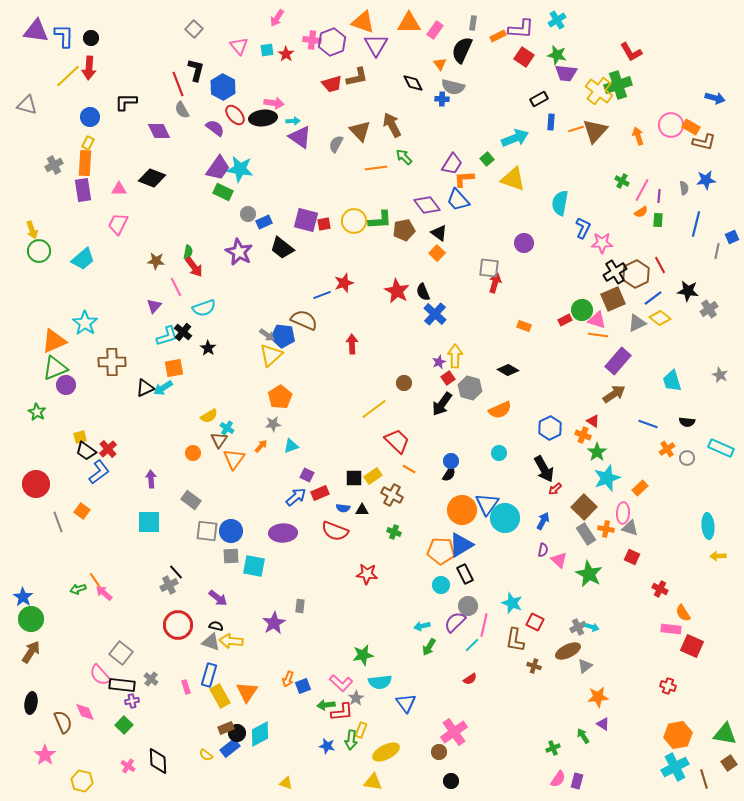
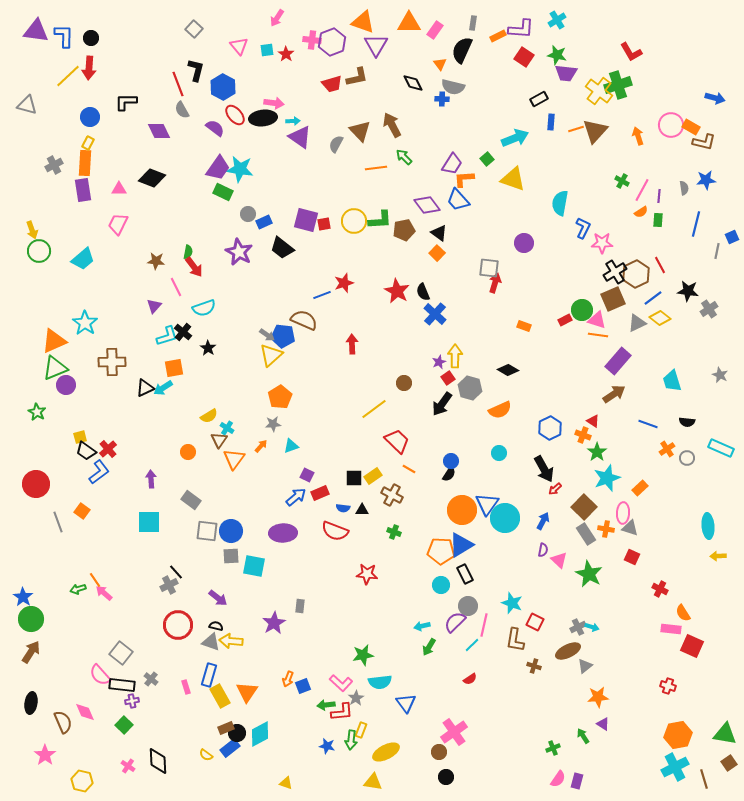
orange circle at (193, 453): moved 5 px left, 1 px up
black circle at (451, 781): moved 5 px left, 4 px up
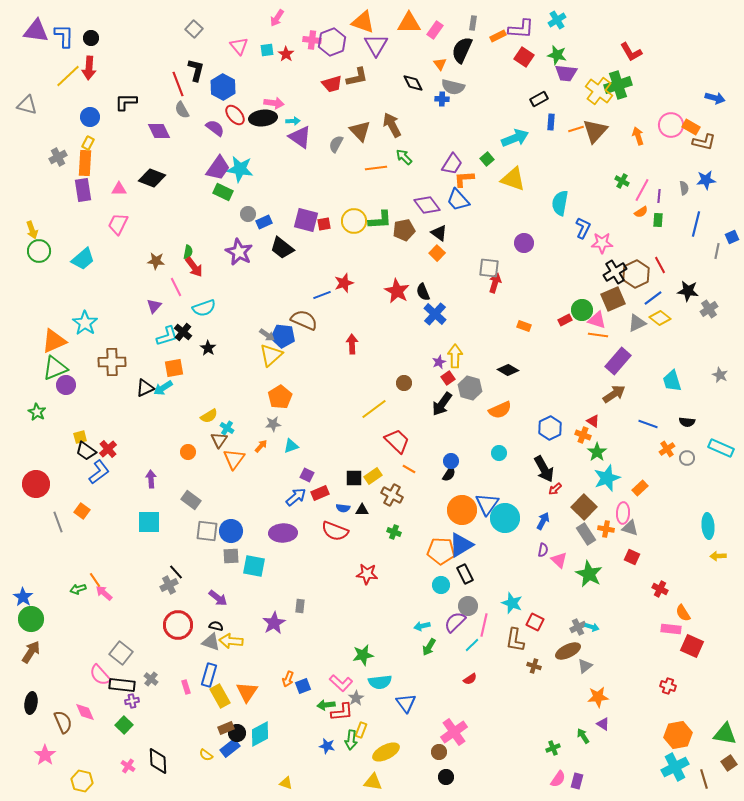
gray cross at (54, 165): moved 4 px right, 8 px up
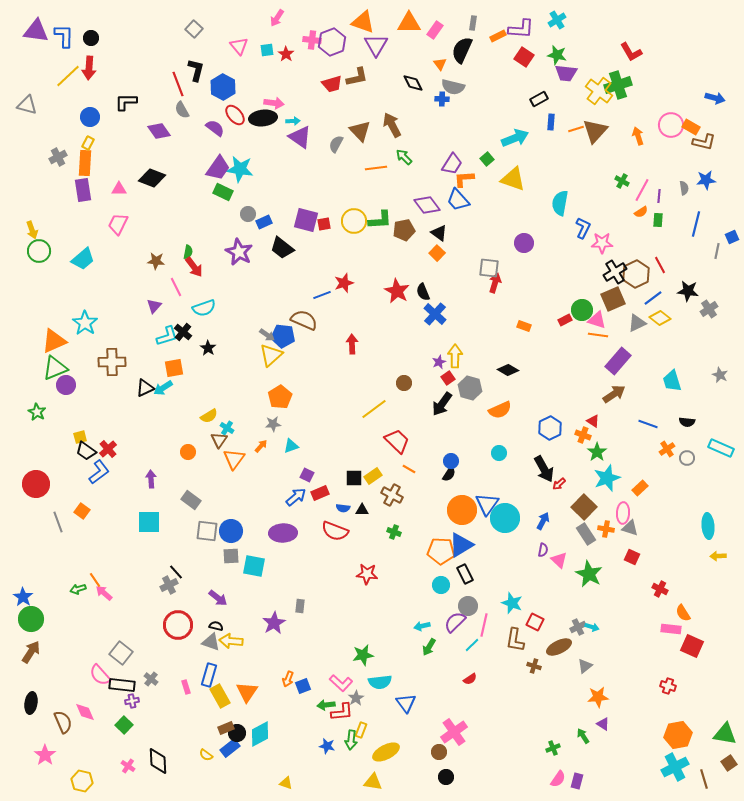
purple diamond at (159, 131): rotated 10 degrees counterclockwise
red arrow at (555, 489): moved 4 px right, 5 px up
brown ellipse at (568, 651): moved 9 px left, 4 px up
